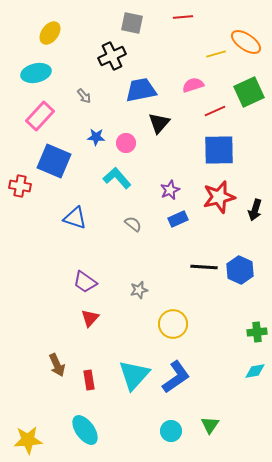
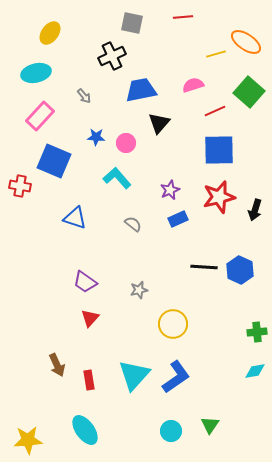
green square at (249, 92): rotated 24 degrees counterclockwise
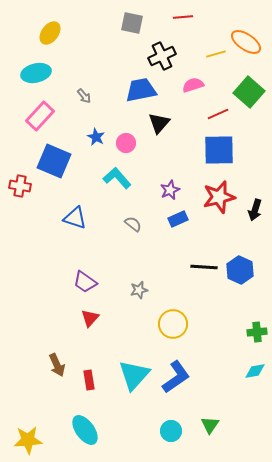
black cross at (112, 56): moved 50 px right
red line at (215, 111): moved 3 px right, 3 px down
blue star at (96, 137): rotated 24 degrees clockwise
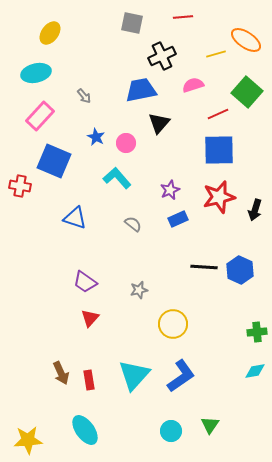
orange ellipse at (246, 42): moved 2 px up
green square at (249, 92): moved 2 px left
brown arrow at (57, 365): moved 4 px right, 8 px down
blue L-shape at (176, 377): moved 5 px right, 1 px up
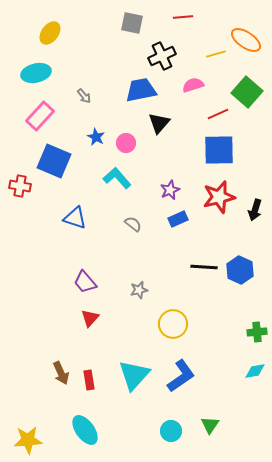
purple trapezoid at (85, 282): rotated 15 degrees clockwise
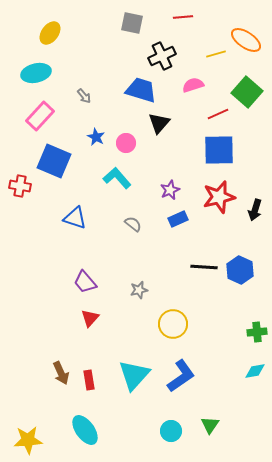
blue trapezoid at (141, 90): rotated 28 degrees clockwise
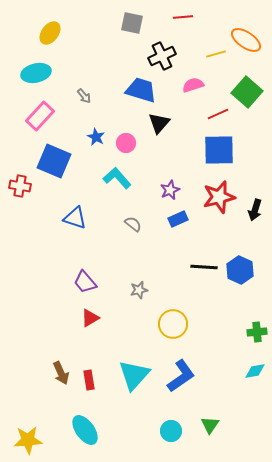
red triangle at (90, 318): rotated 18 degrees clockwise
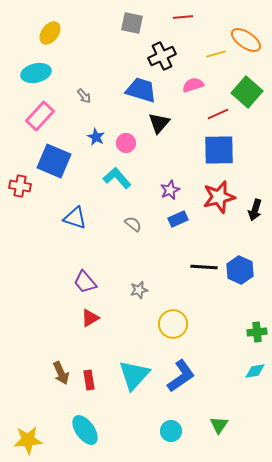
green triangle at (210, 425): moved 9 px right
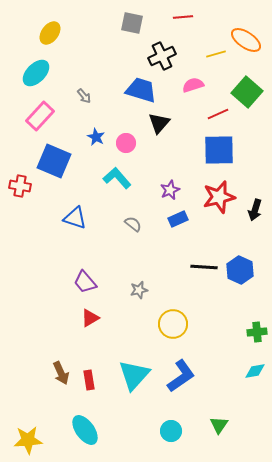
cyan ellipse at (36, 73): rotated 32 degrees counterclockwise
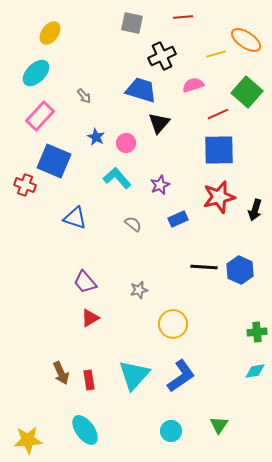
red cross at (20, 186): moved 5 px right, 1 px up; rotated 10 degrees clockwise
purple star at (170, 190): moved 10 px left, 5 px up
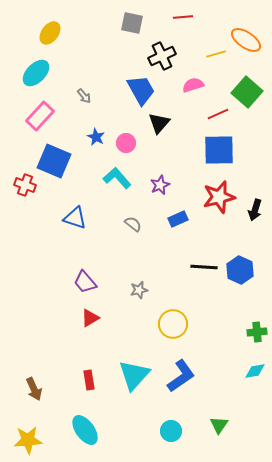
blue trapezoid at (141, 90): rotated 44 degrees clockwise
brown arrow at (61, 373): moved 27 px left, 16 px down
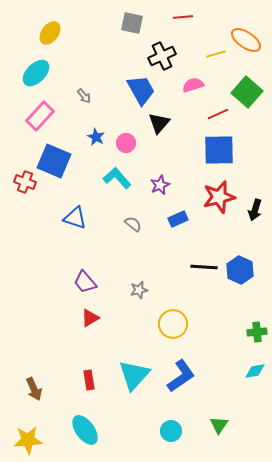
red cross at (25, 185): moved 3 px up
